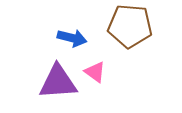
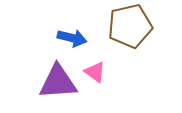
brown pentagon: rotated 18 degrees counterclockwise
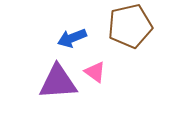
blue arrow: rotated 144 degrees clockwise
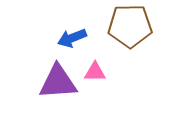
brown pentagon: rotated 12 degrees clockwise
pink triangle: rotated 35 degrees counterclockwise
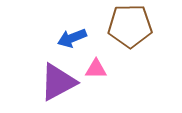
pink triangle: moved 1 px right, 3 px up
purple triangle: rotated 24 degrees counterclockwise
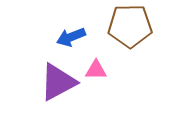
blue arrow: moved 1 px left, 1 px up
pink triangle: moved 1 px down
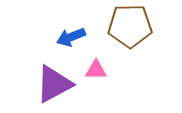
purple triangle: moved 4 px left, 2 px down
